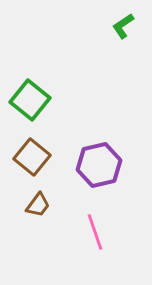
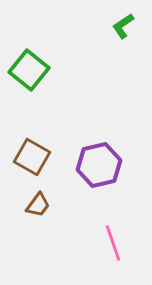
green square: moved 1 px left, 30 px up
brown square: rotated 9 degrees counterclockwise
pink line: moved 18 px right, 11 px down
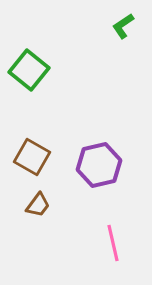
pink line: rotated 6 degrees clockwise
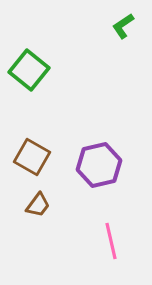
pink line: moved 2 px left, 2 px up
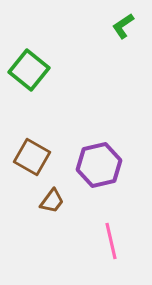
brown trapezoid: moved 14 px right, 4 px up
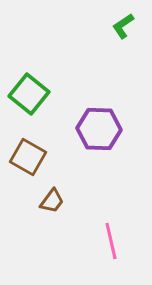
green square: moved 24 px down
brown square: moved 4 px left
purple hexagon: moved 36 px up; rotated 15 degrees clockwise
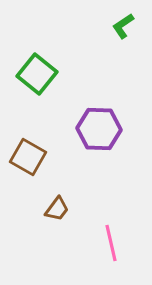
green square: moved 8 px right, 20 px up
brown trapezoid: moved 5 px right, 8 px down
pink line: moved 2 px down
